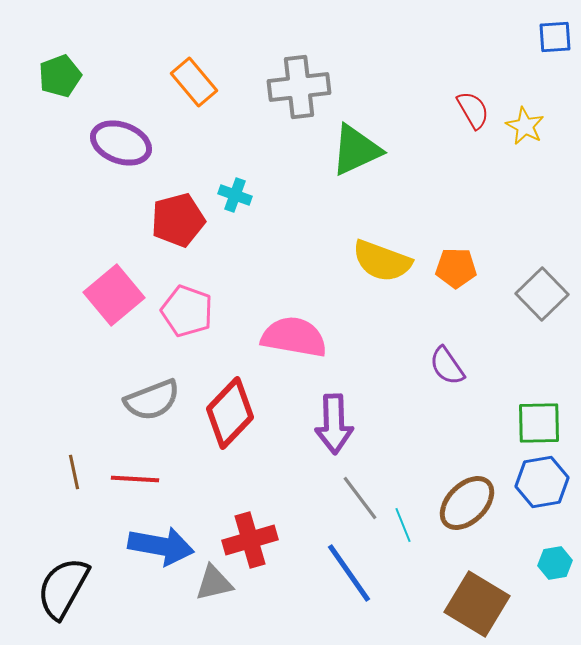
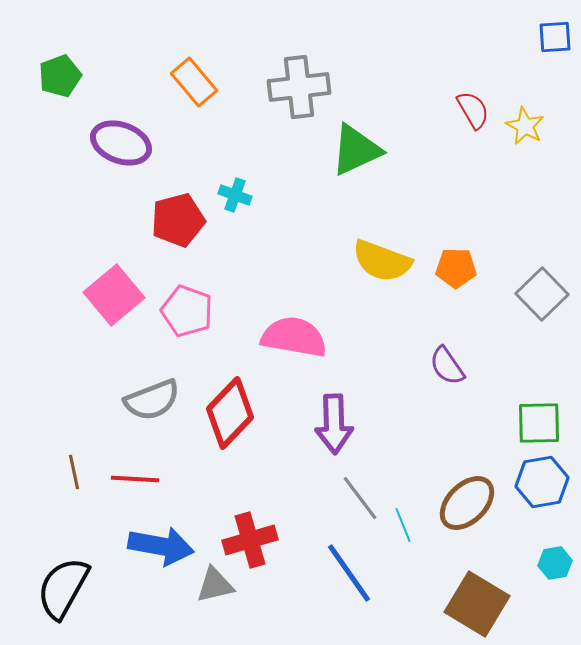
gray triangle: moved 1 px right, 2 px down
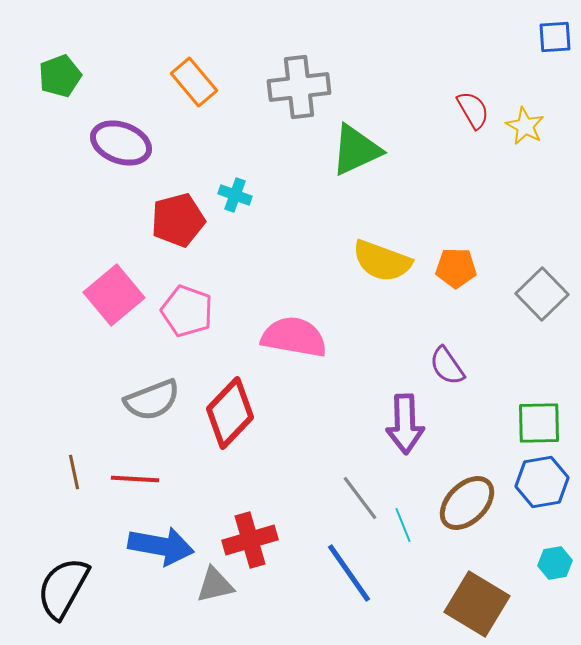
purple arrow: moved 71 px right
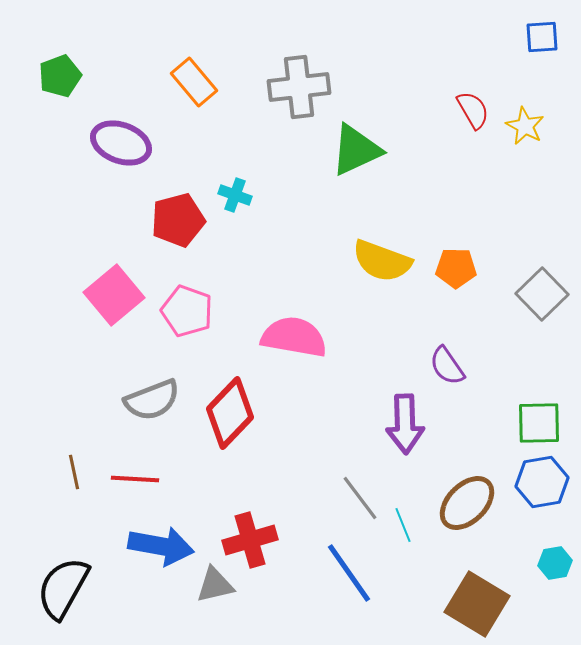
blue square: moved 13 px left
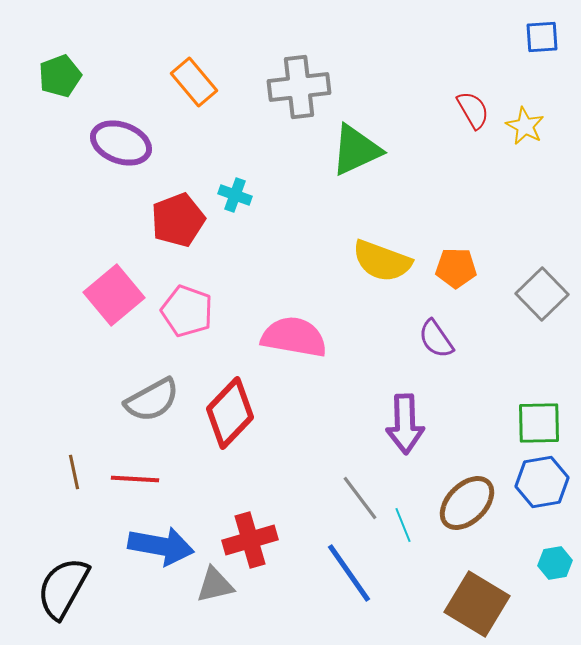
red pentagon: rotated 6 degrees counterclockwise
purple semicircle: moved 11 px left, 27 px up
gray semicircle: rotated 8 degrees counterclockwise
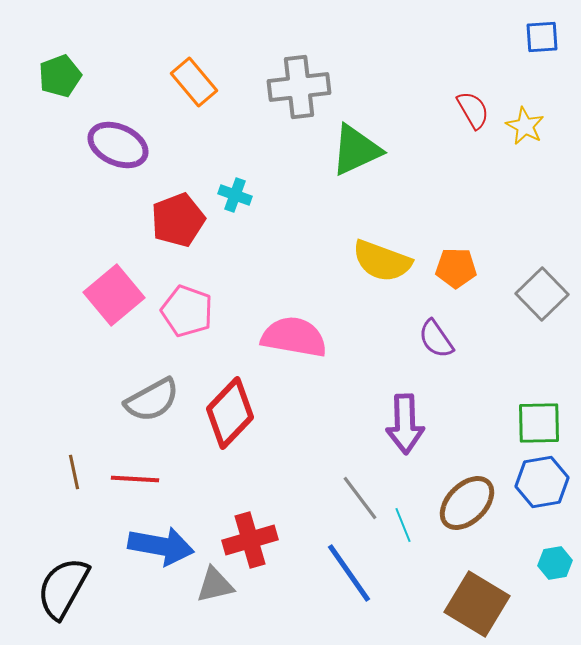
purple ellipse: moved 3 px left, 2 px down; rotated 4 degrees clockwise
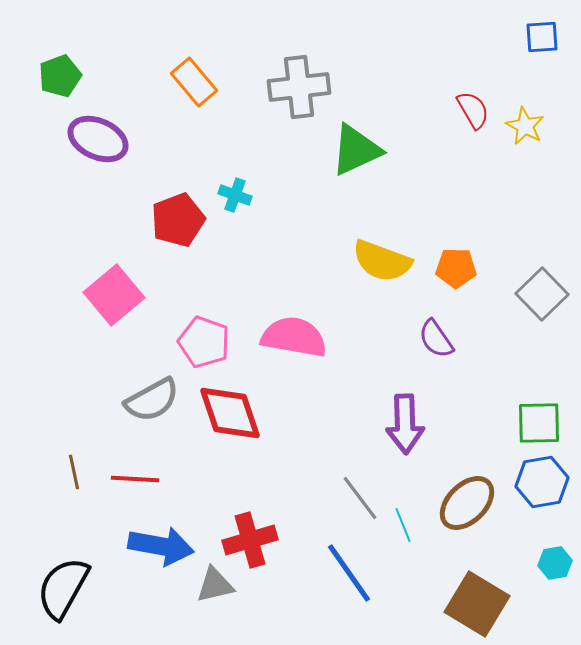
purple ellipse: moved 20 px left, 6 px up
pink pentagon: moved 17 px right, 31 px down
red diamond: rotated 62 degrees counterclockwise
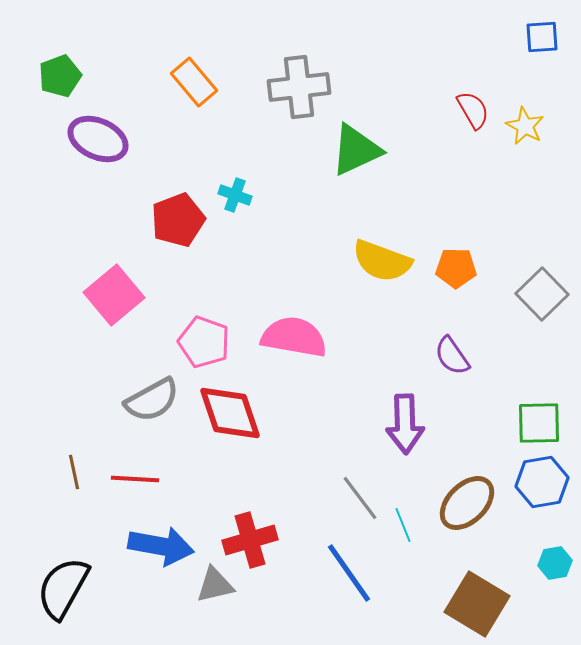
purple semicircle: moved 16 px right, 17 px down
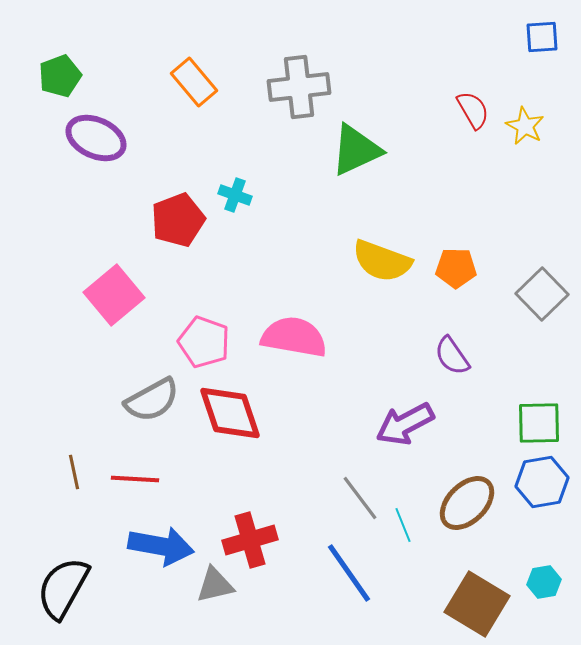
purple ellipse: moved 2 px left, 1 px up
purple arrow: rotated 64 degrees clockwise
cyan hexagon: moved 11 px left, 19 px down
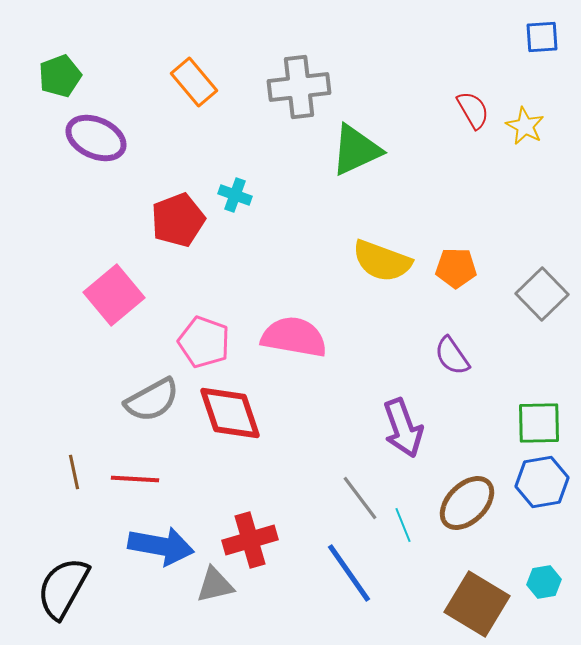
purple arrow: moved 2 px left, 4 px down; rotated 82 degrees counterclockwise
